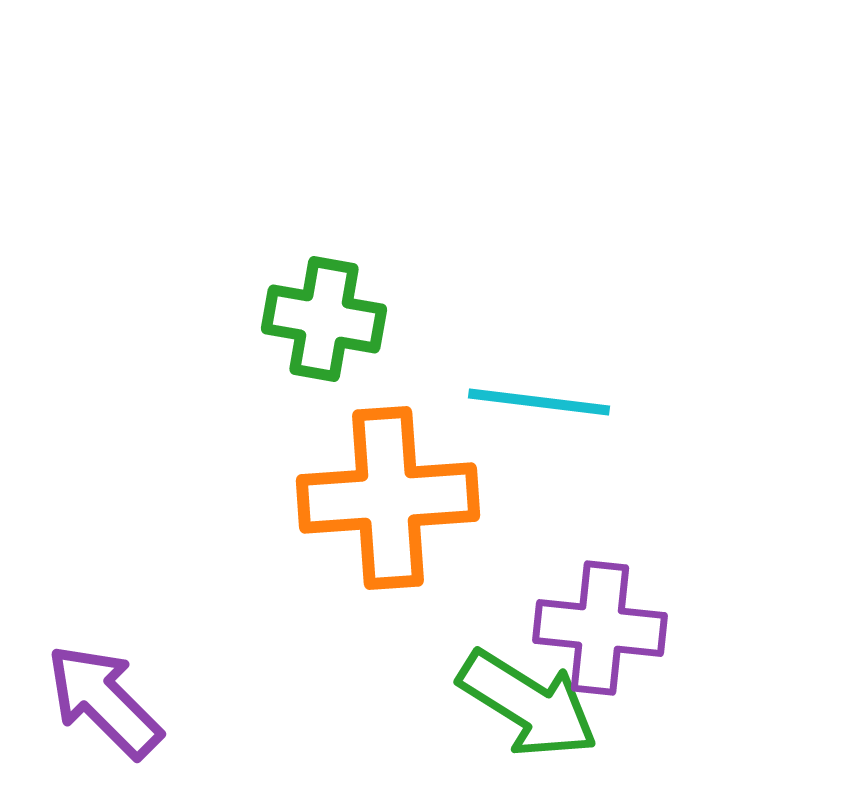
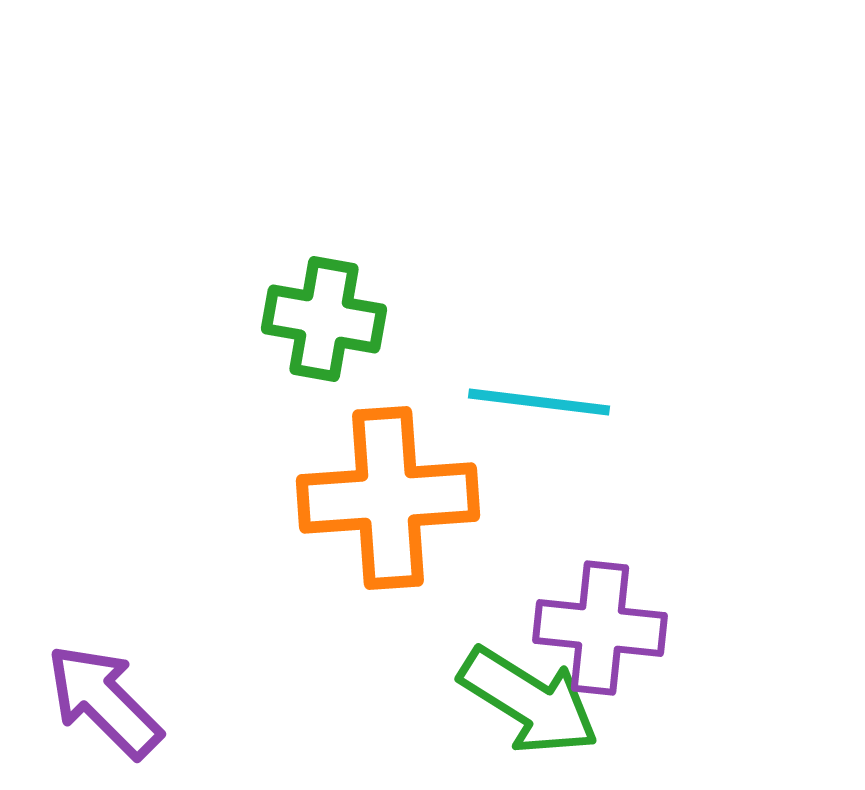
green arrow: moved 1 px right, 3 px up
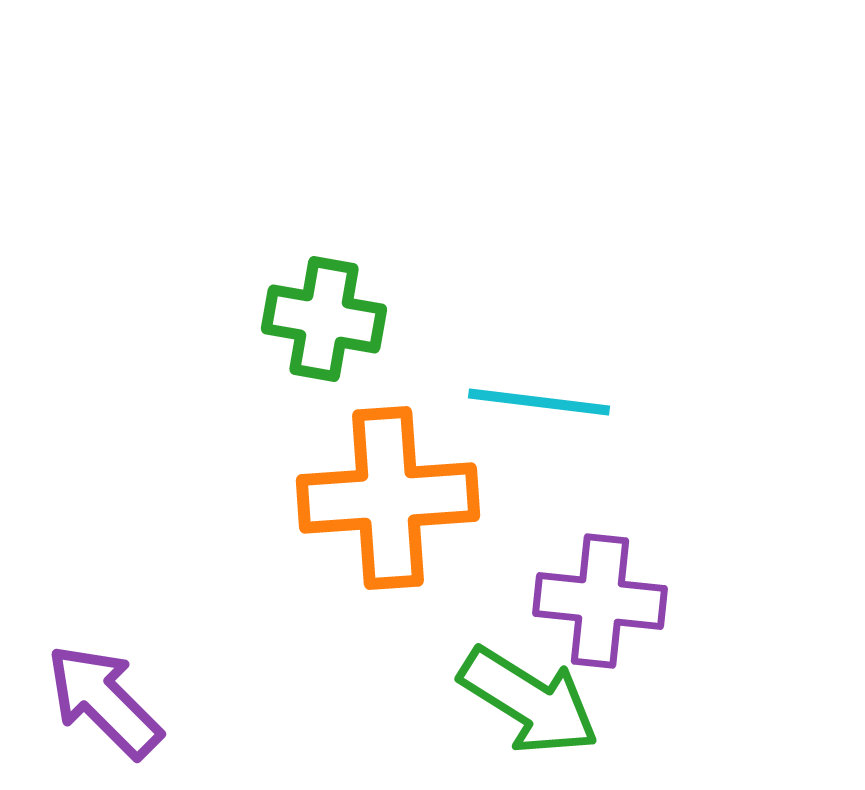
purple cross: moved 27 px up
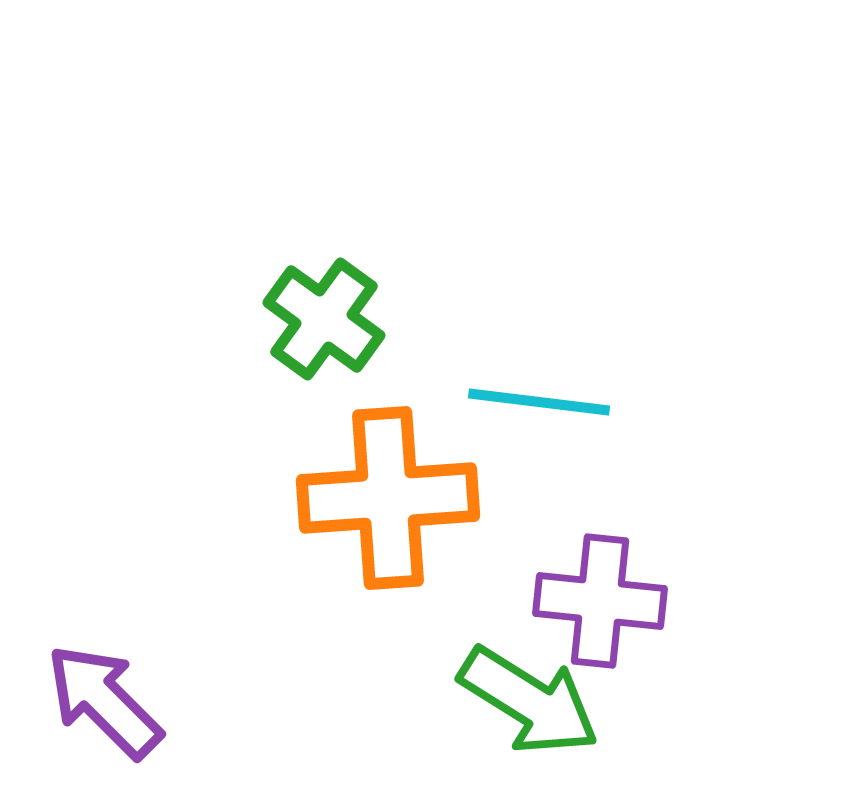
green cross: rotated 26 degrees clockwise
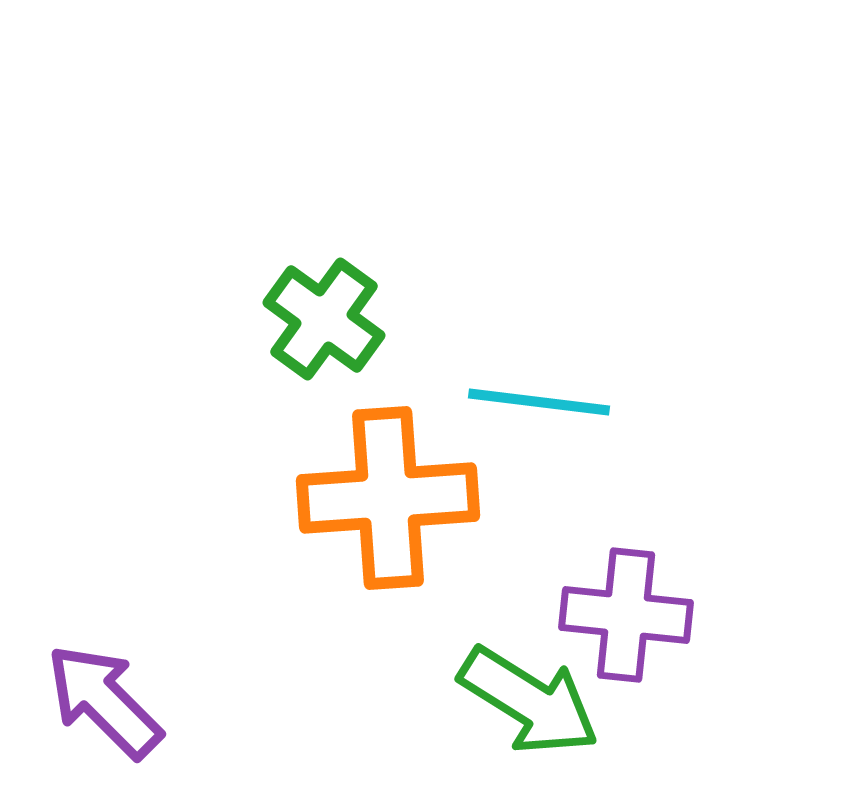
purple cross: moved 26 px right, 14 px down
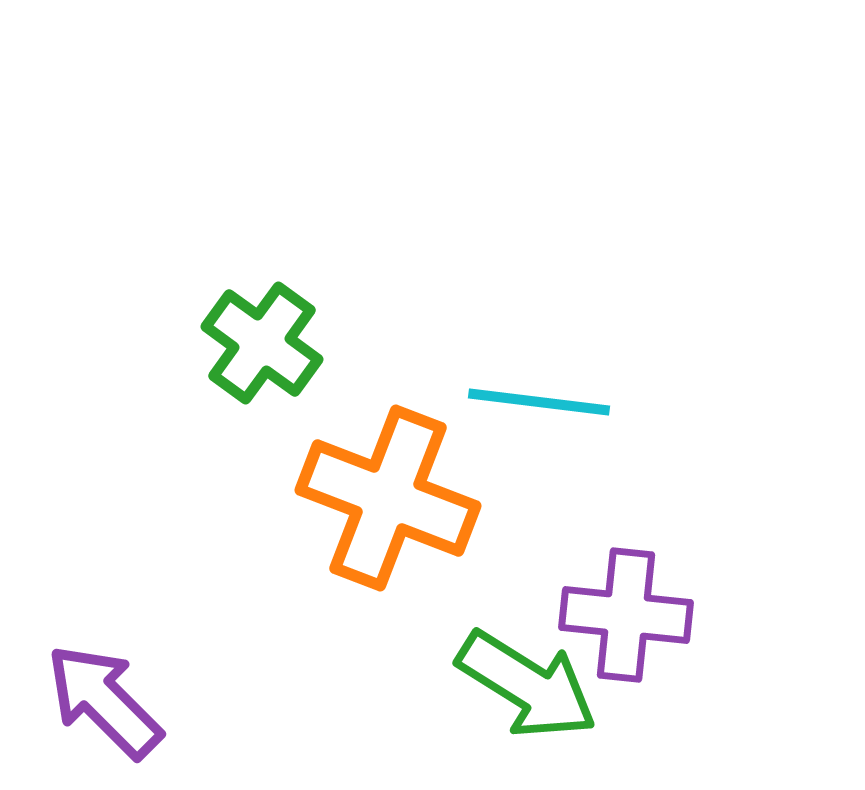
green cross: moved 62 px left, 24 px down
orange cross: rotated 25 degrees clockwise
green arrow: moved 2 px left, 16 px up
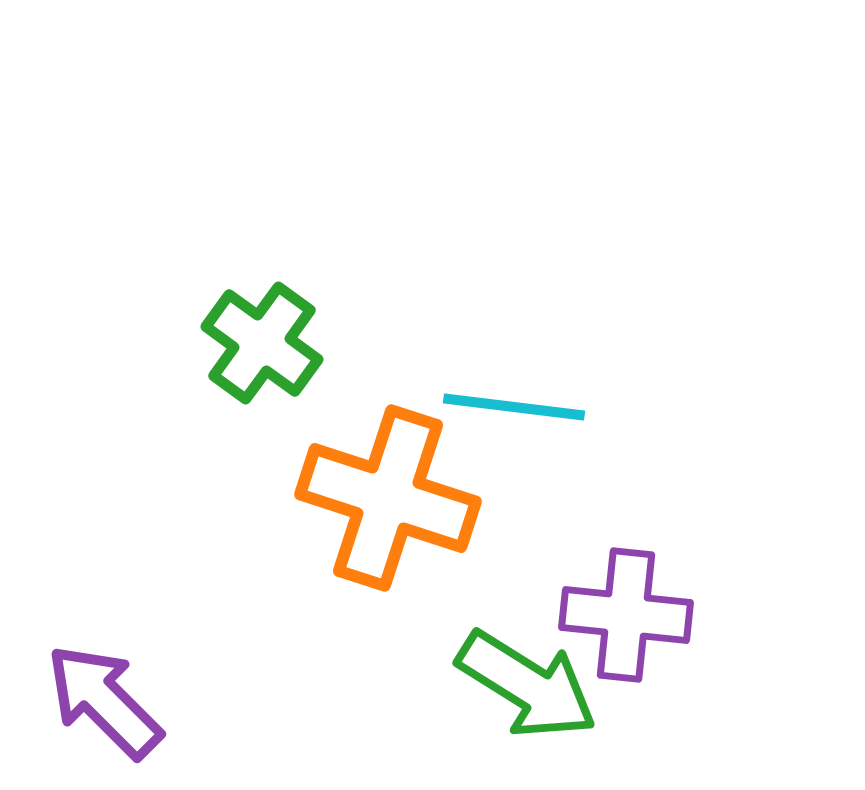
cyan line: moved 25 px left, 5 px down
orange cross: rotated 3 degrees counterclockwise
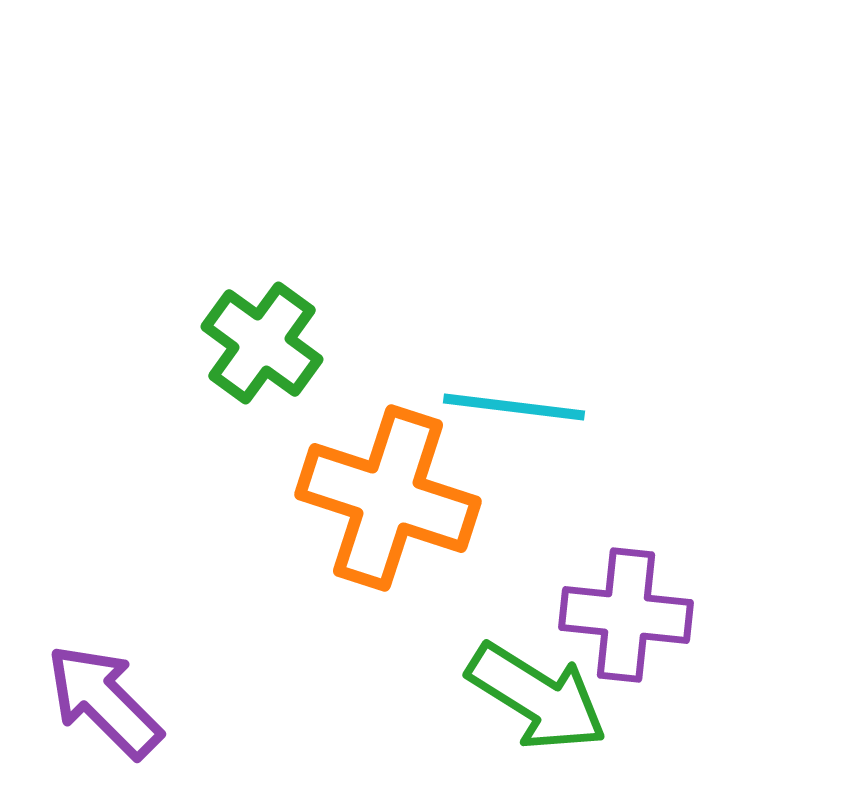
green arrow: moved 10 px right, 12 px down
